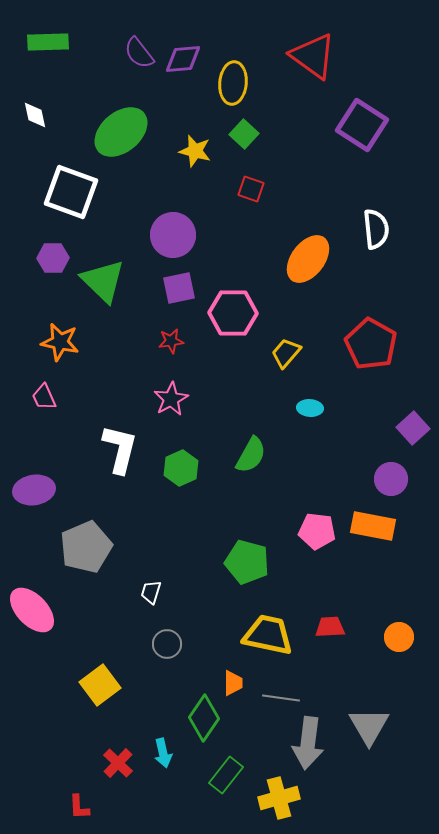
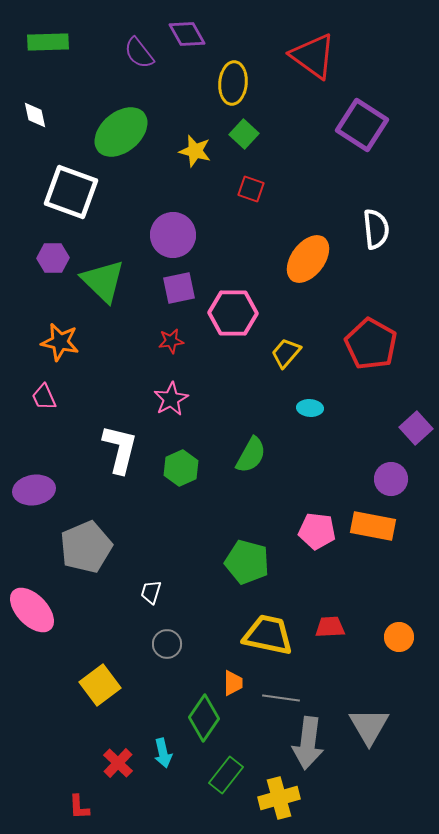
purple diamond at (183, 59): moved 4 px right, 25 px up; rotated 66 degrees clockwise
purple square at (413, 428): moved 3 px right
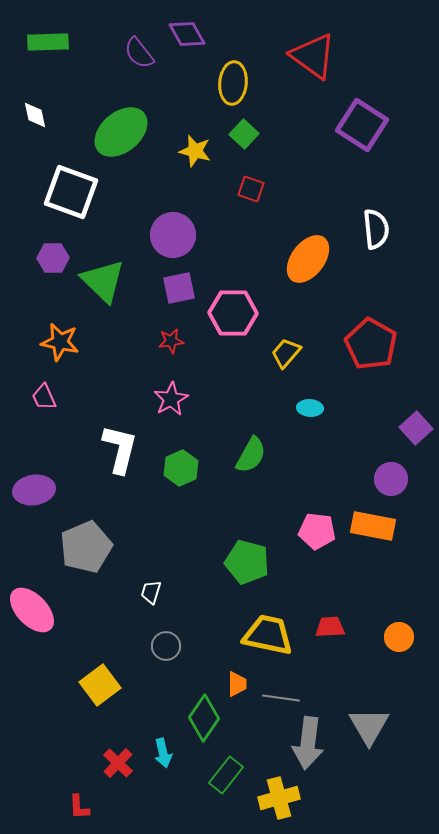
gray circle at (167, 644): moved 1 px left, 2 px down
orange trapezoid at (233, 683): moved 4 px right, 1 px down
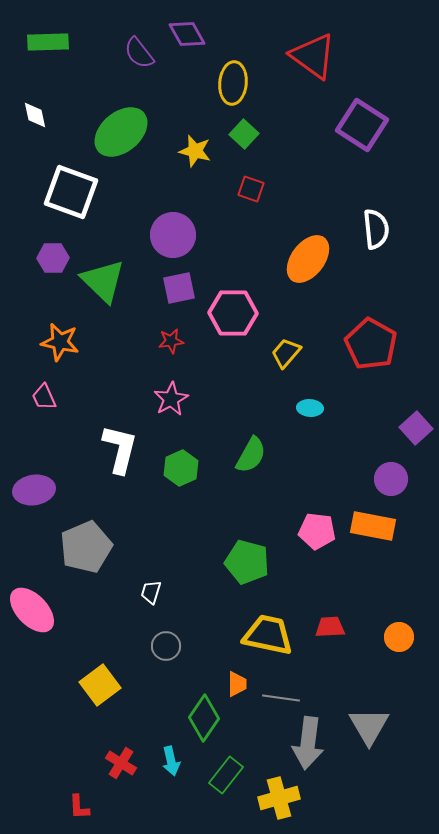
cyan arrow at (163, 753): moved 8 px right, 8 px down
red cross at (118, 763): moved 3 px right; rotated 12 degrees counterclockwise
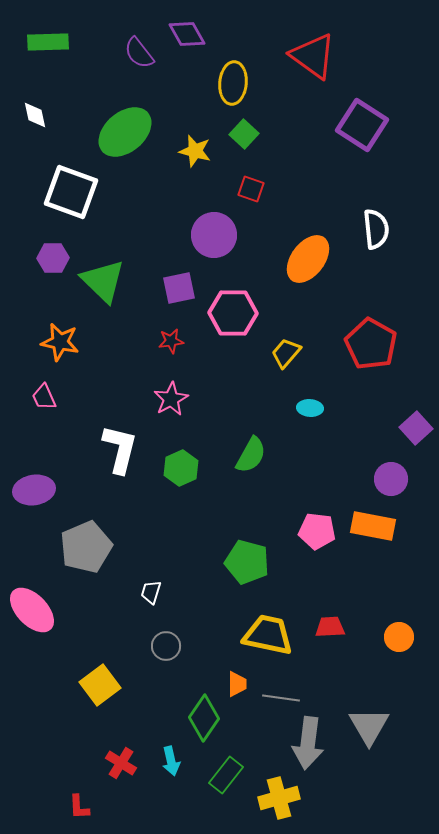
green ellipse at (121, 132): moved 4 px right
purple circle at (173, 235): moved 41 px right
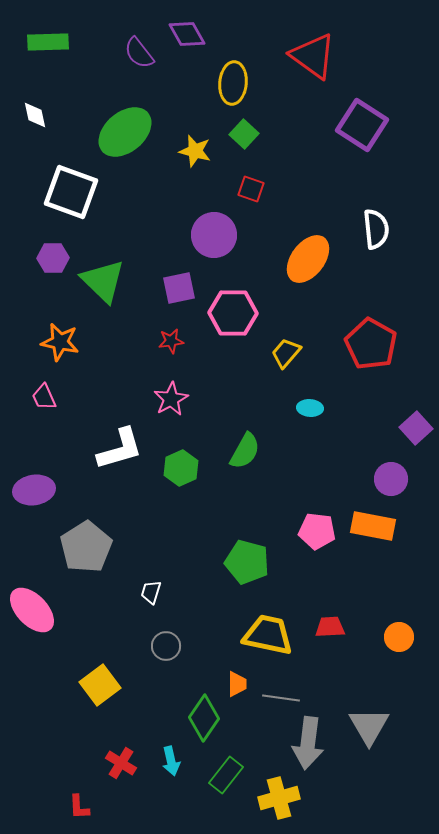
white L-shape at (120, 449): rotated 60 degrees clockwise
green semicircle at (251, 455): moved 6 px left, 4 px up
gray pentagon at (86, 547): rotated 9 degrees counterclockwise
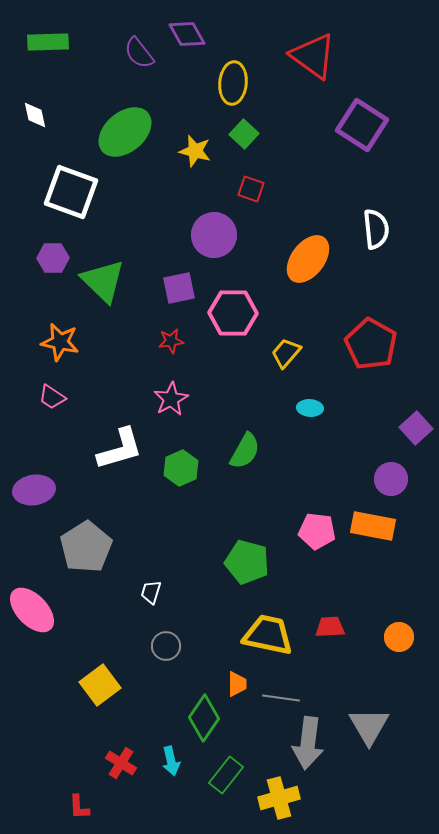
pink trapezoid at (44, 397): moved 8 px right; rotated 32 degrees counterclockwise
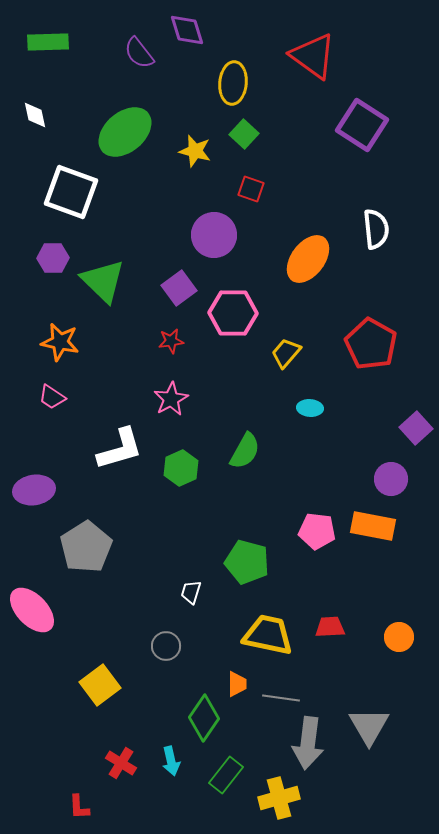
purple diamond at (187, 34): moved 4 px up; rotated 12 degrees clockwise
purple square at (179, 288): rotated 24 degrees counterclockwise
white trapezoid at (151, 592): moved 40 px right
